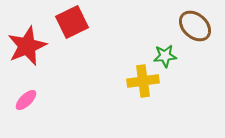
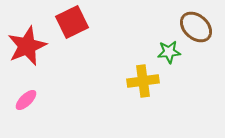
brown ellipse: moved 1 px right, 1 px down
green star: moved 4 px right, 4 px up
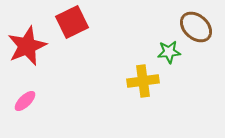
pink ellipse: moved 1 px left, 1 px down
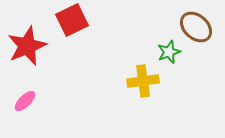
red square: moved 2 px up
green star: rotated 15 degrees counterclockwise
